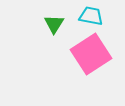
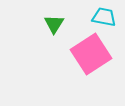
cyan trapezoid: moved 13 px right, 1 px down
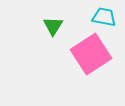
green triangle: moved 1 px left, 2 px down
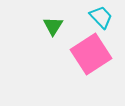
cyan trapezoid: moved 3 px left; rotated 35 degrees clockwise
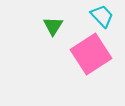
cyan trapezoid: moved 1 px right, 1 px up
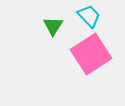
cyan trapezoid: moved 13 px left
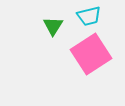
cyan trapezoid: rotated 120 degrees clockwise
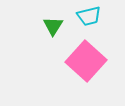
pink square: moved 5 px left, 7 px down; rotated 15 degrees counterclockwise
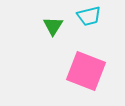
pink square: moved 10 px down; rotated 21 degrees counterclockwise
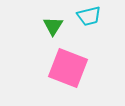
pink square: moved 18 px left, 3 px up
